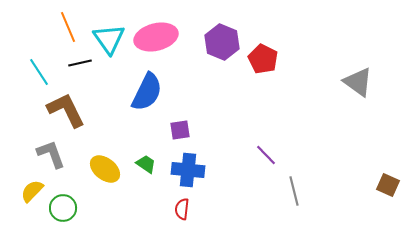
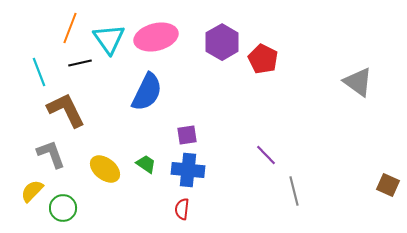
orange line: moved 2 px right, 1 px down; rotated 44 degrees clockwise
purple hexagon: rotated 8 degrees clockwise
cyan line: rotated 12 degrees clockwise
purple square: moved 7 px right, 5 px down
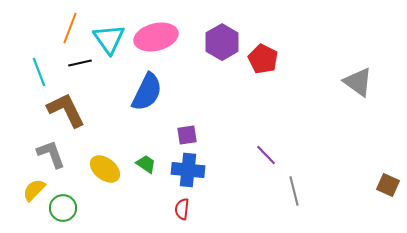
yellow semicircle: moved 2 px right, 1 px up
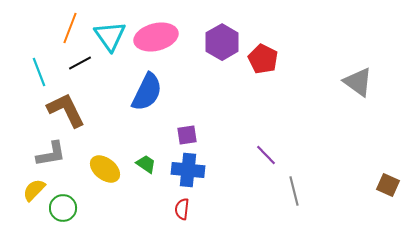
cyan triangle: moved 1 px right, 3 px up
black line: rotated 15 degrees counterclockwise
gray L-shape: rotated 100 degrees clockwise
